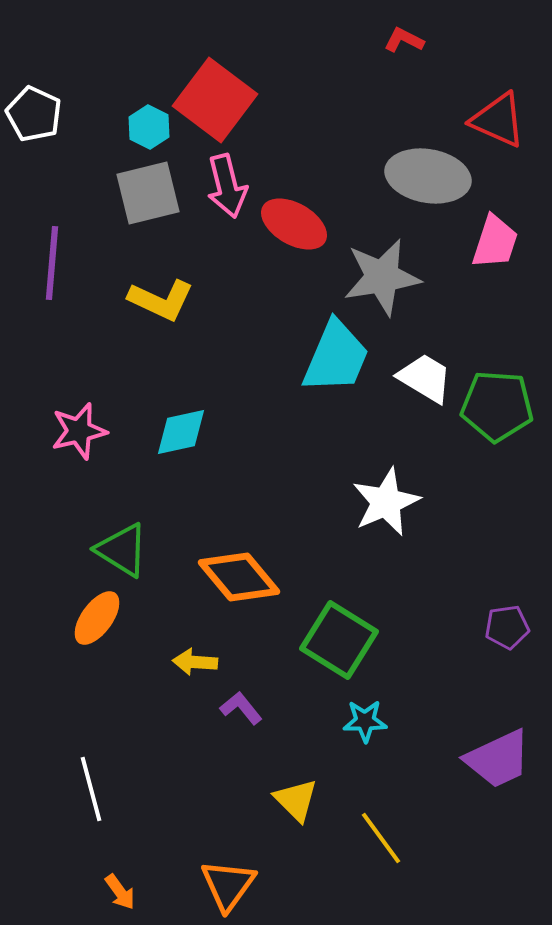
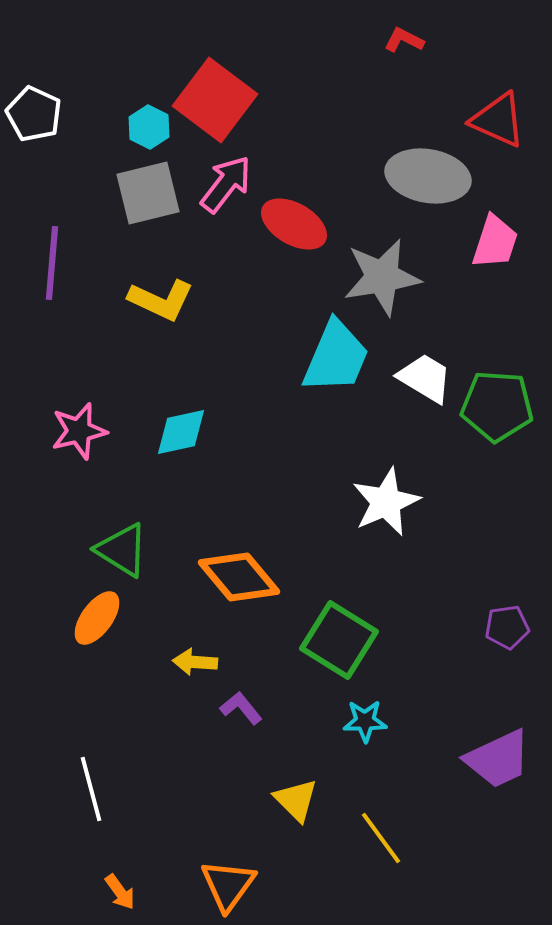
pink arrow: moved 1 px left, 2 px up; rotated 128 degrees counterclockwise
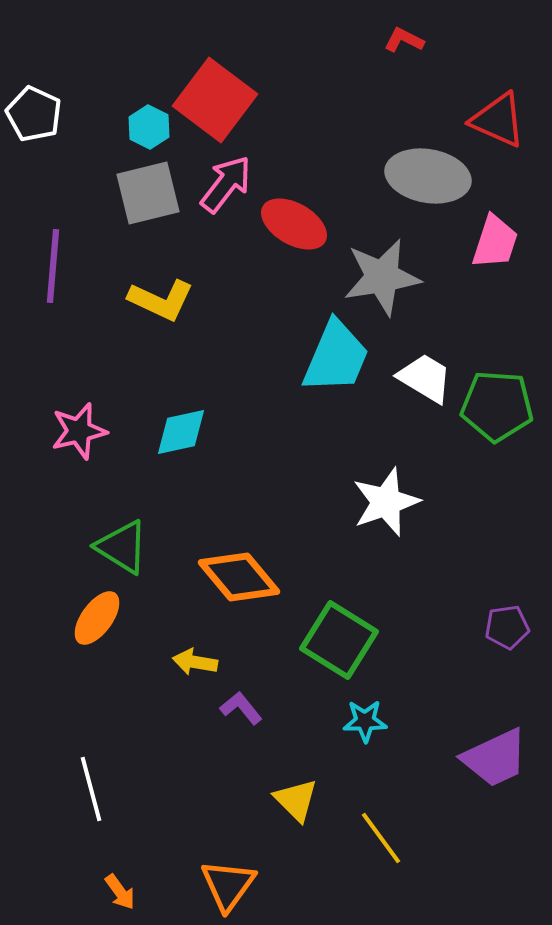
purple line: moved 1 px right, 3 px down
white star: rotated 4 degrees clockwise
green triangle: moved 3 px up
yellow arrow: rotated 6 degrees clockwise
purple trapezoid: moved 3 px left, 1 px up
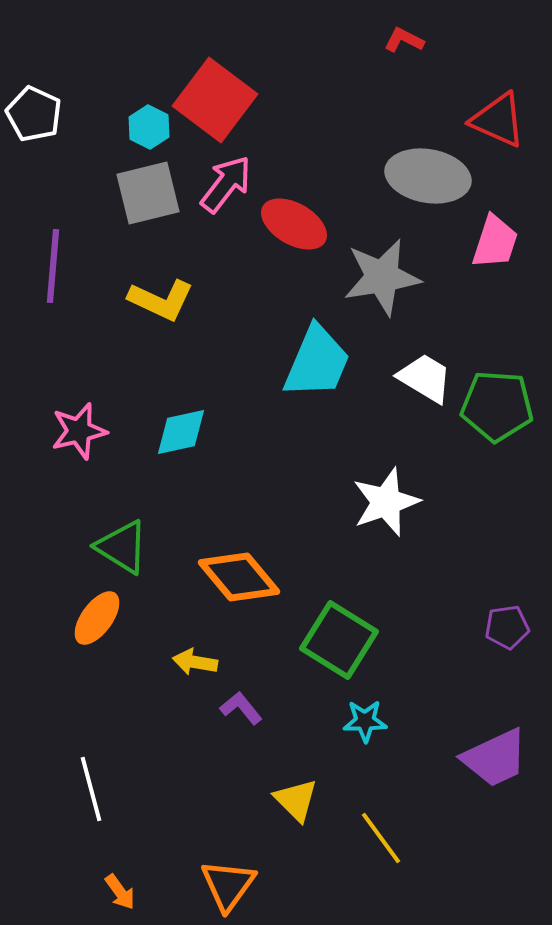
cyan trapezoid: moved 19 px left, 5 px down
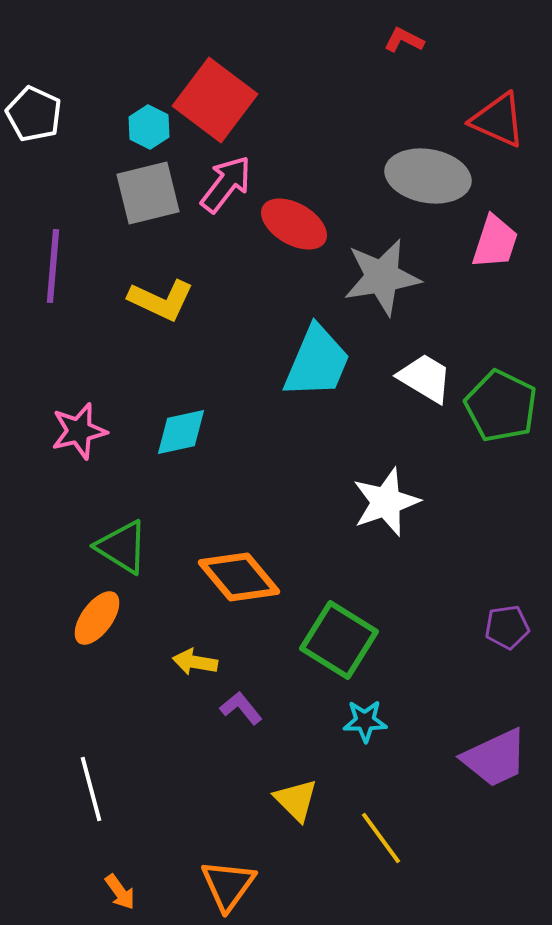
green pentagon: moved 4 px right; rotated 22 degrees clockwise
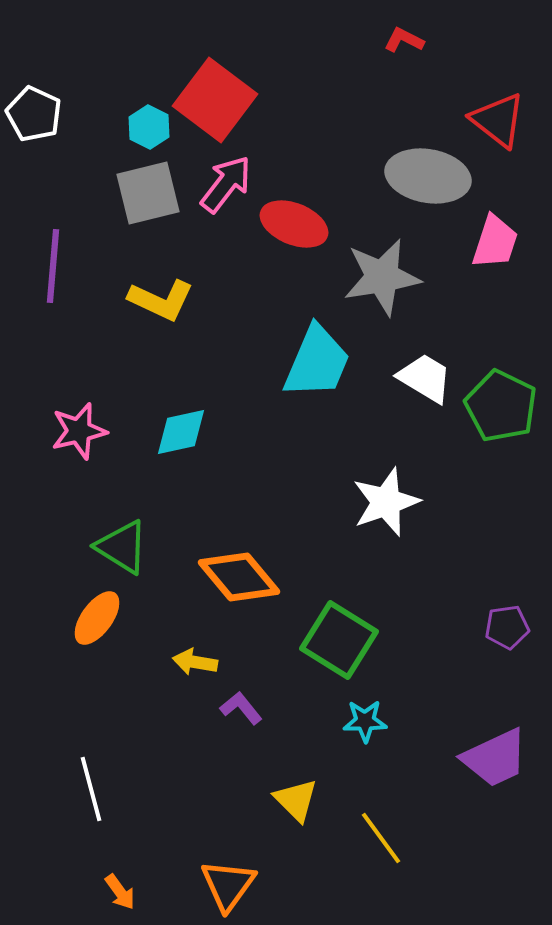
red triangle: rotated 14 degrees clockwise
red ellipse: rotated 8 degrees counterclockwise
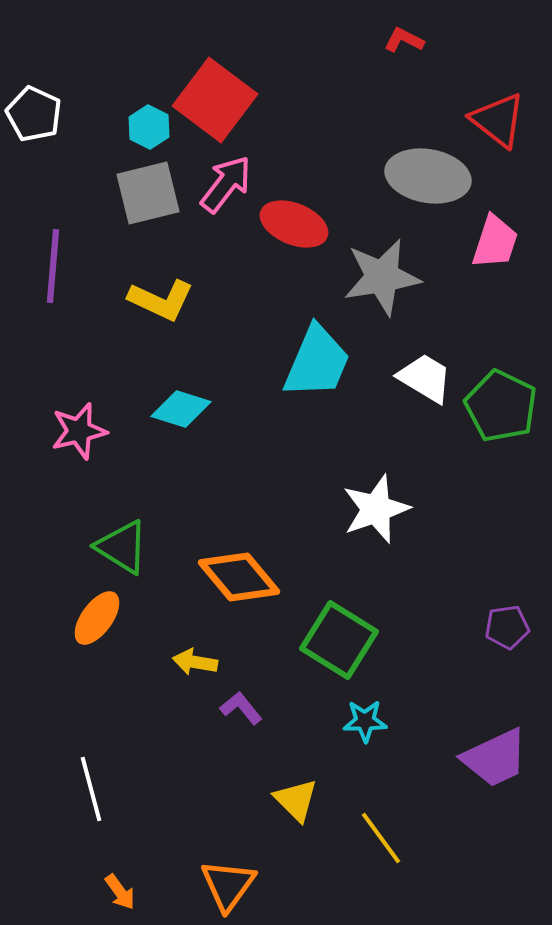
cyan diamond: moved 23 px up; rotated 30 degrees clockwise
white star: moved 10 px left, 7 px down
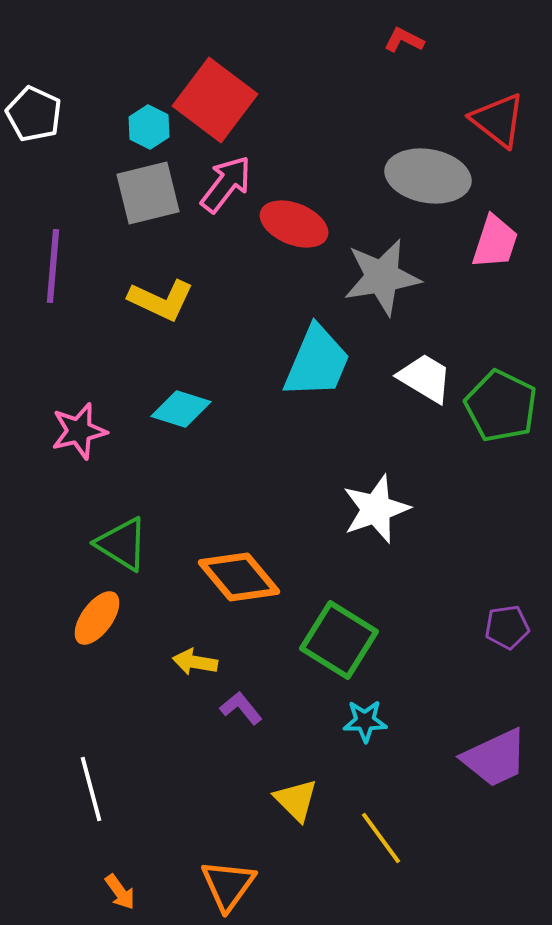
green triangle: moved 3 px up
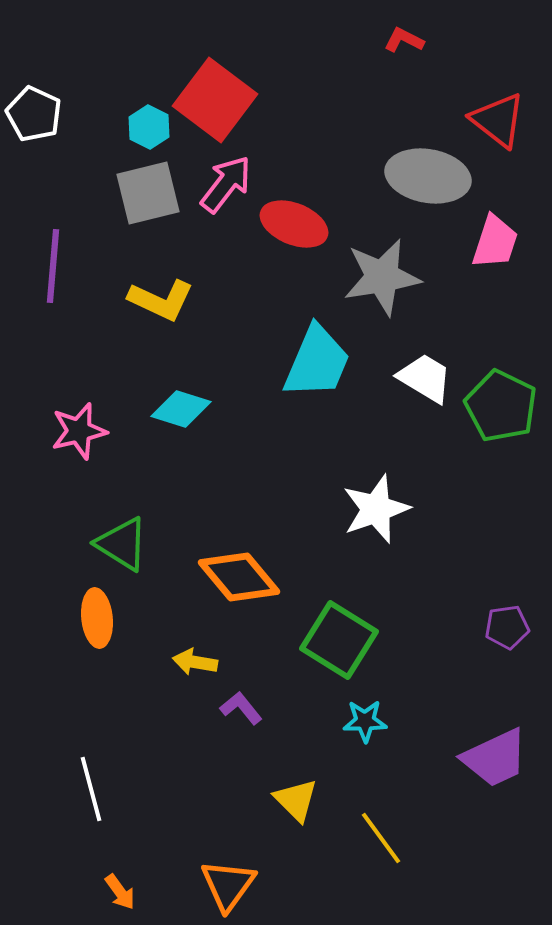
orange ellipse: rotated 42 degrees counterclockwise
